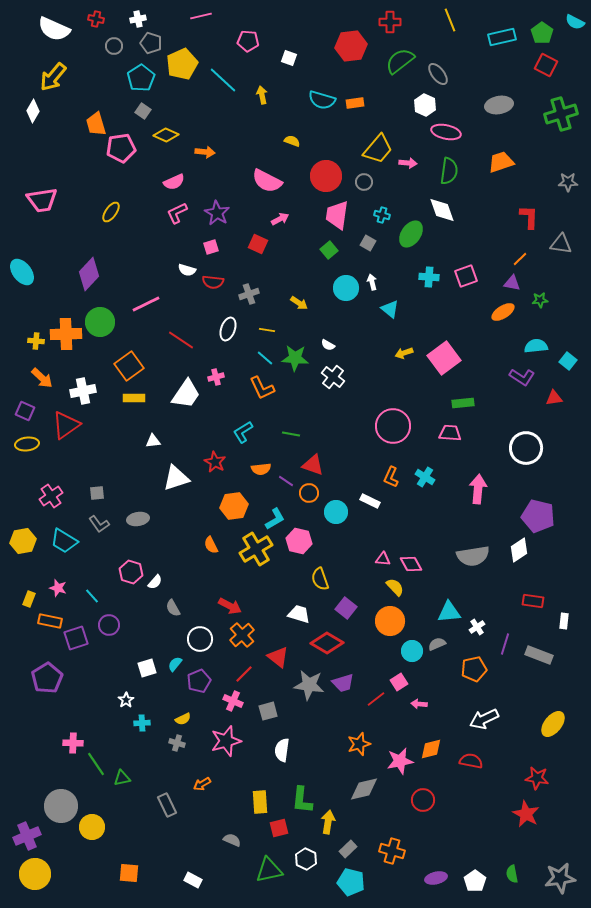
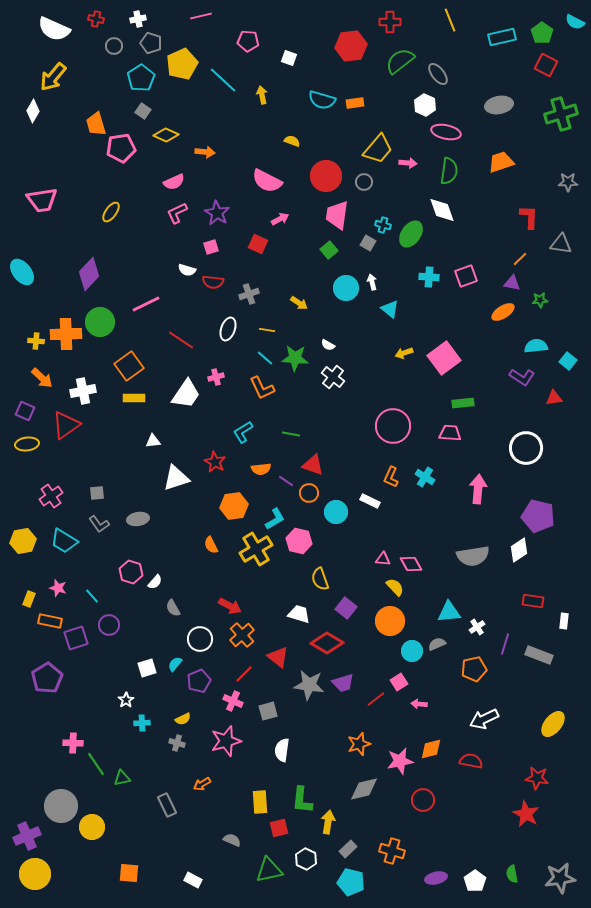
cyan cross at (382, 215): moved 1 px right, 10 px down
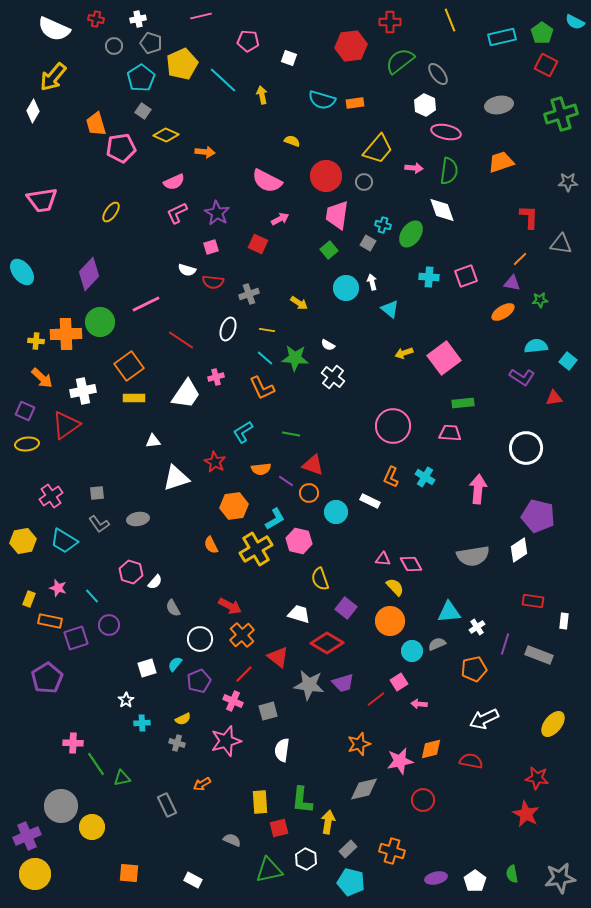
pink arrow at (408, 163): moved 6 px right, 5 px down
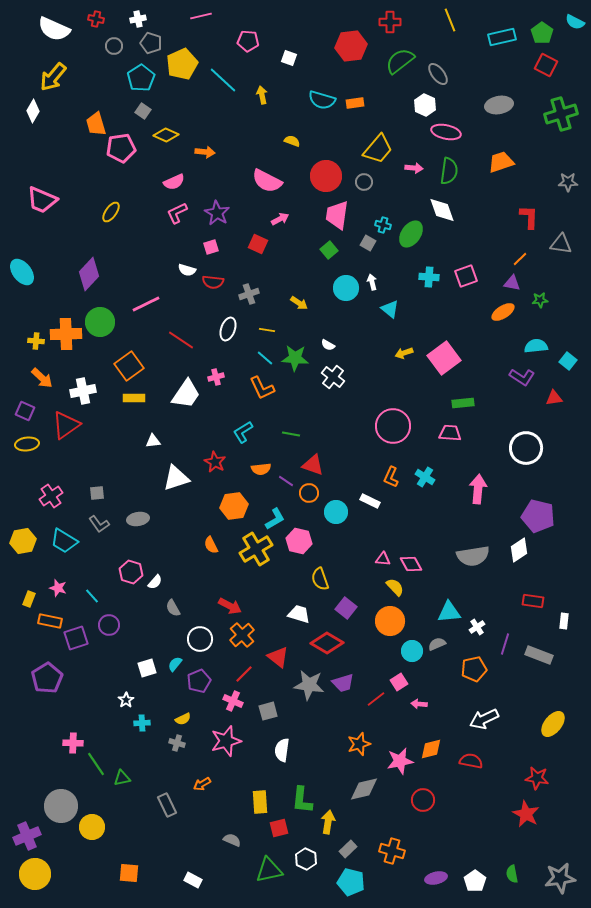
pink trapezoid at (42, 200): rotated 32 degrees clockwise
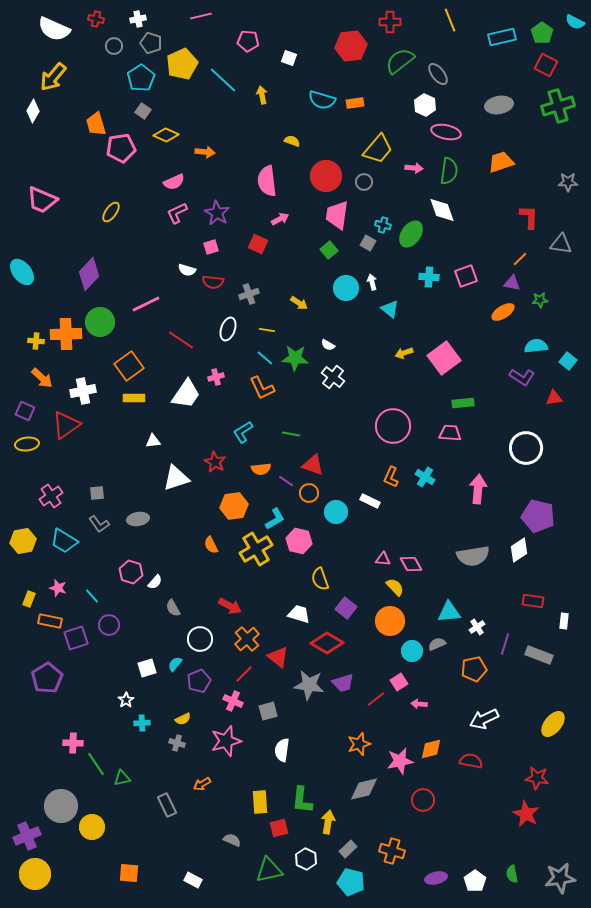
green cross at (561, 114): moved 3 px left, 8 px up
pink semicircle at (267, 181): rotated 56 degrees clockwise
orange cross at (242, 635): moved 5 px right, 4 px down
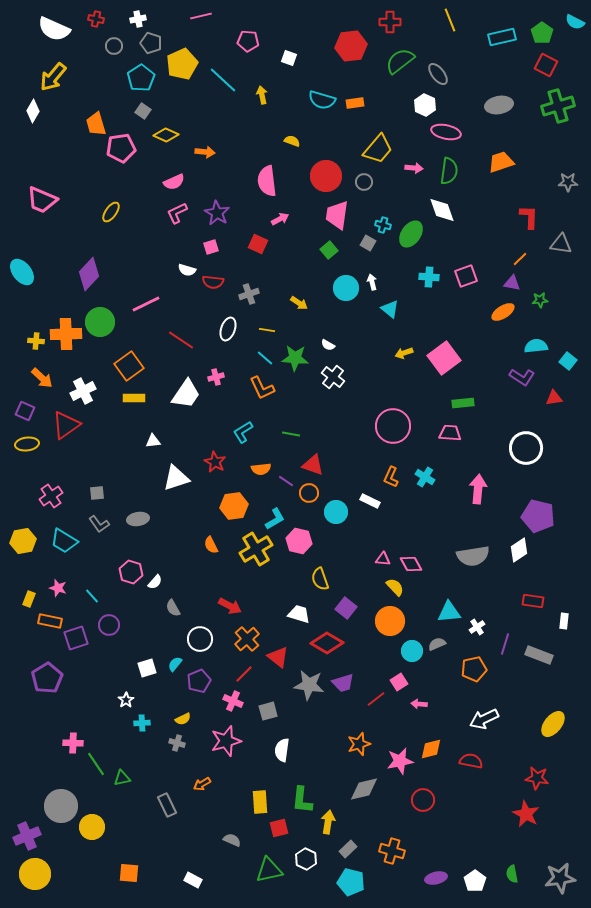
white cross at (83, 391): rotated 15 degrees counterclockwise
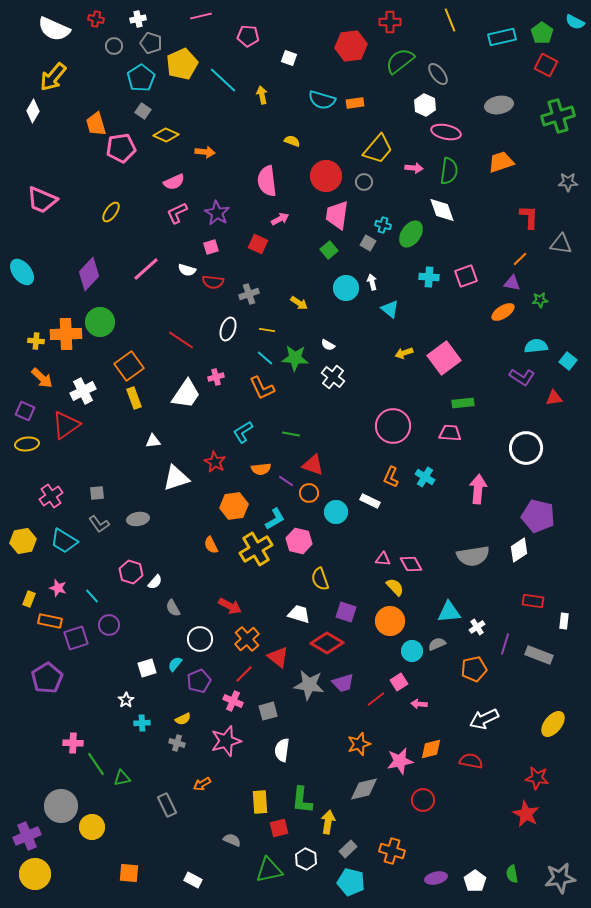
pink pentagon at (248, 41): moved 5 px up
green cross at (558, 106): moved 10 px down
pink line at (146, 304): moved 35 px up; rotated 16 degrees counterclockwise
yellow rectangle at (134, 398): rotated 70 degrees clockwise
purple square at (346, 608): moved 4 px down; rotated 20 degrees counterclockwise
